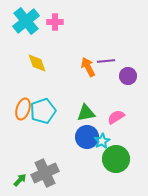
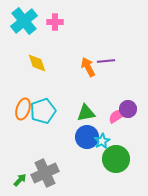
cyan cross: moved 2 px left
purple circle: moved 33 px down
pink semicircle: moved 1 px right, 1 px up
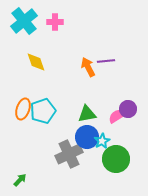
yellow diamond: moved 1 px left, 1 px up
green triangle: moved 1 px right, 1 px down
gray cross: moved 24 px right, 19 px up
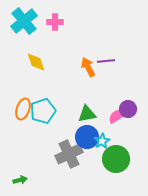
green arrow: rotated 32 degrees clockwise
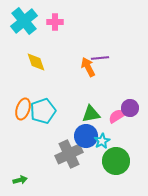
purple line: moved 6 px left, 3 px up
purple circle: moved 2 px right, 1 px up
green triangle: moved 4 px right
blue circle: moved 1 px left, 1 px up
green circle: moved 2 px down
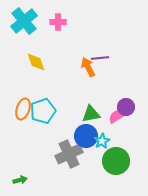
pink cross: moved 3 px right
purple circle: moved 4 px left, 1 px up
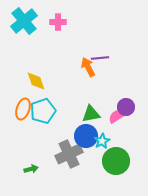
yellow diamond: moved 19 px down
green arrow: moved 11 px right, 11 px up
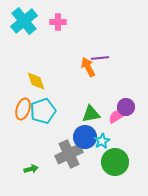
blue circle: moved 1 px left, 1 px down
green circle: moved 1 px left, 1 px down
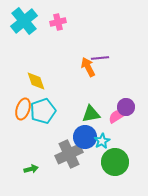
pink cross: rotated 14 degrees counterclockwise
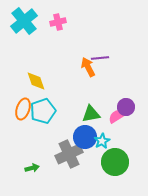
green arrow: moved 1 px right, 1 px up
